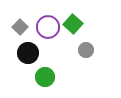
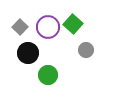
green circle: moved 3 px right, 2 px up
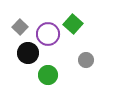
purple circle: moved 7 px down
gray circle: moved 10 px down
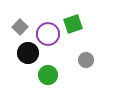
green square: rotated 30 degrees clockwise
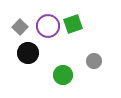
purple circle: moved 8 px up
gray circle: moved 8 px right, 1 px down
green circle: moved 15 px right
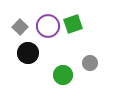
gray circle: moved 4 px left, 2 px down
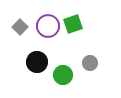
black circle: moved 9 px right, 9 px down
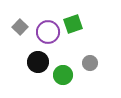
purple circle: moved 6 px down
black circle: moved 1 px right
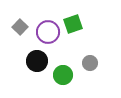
black circle: moved 1 px left, 1 px up
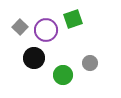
green square: moved 5 px up
purple circle: moved 2 px left, 2 px up
black circle: moved 3 px left, 3 px up
